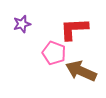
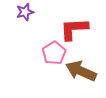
purple star: moved 3 px right, 12 px up
pink pentagon: rotated 20 degrees clockwise
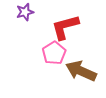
red L-shape: moved 9 px left, 2 px up; rotated 12 degrees counterclockwise
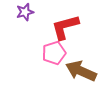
pink pentagon: rotated 15 degrees clockwise
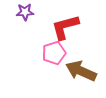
purple star: rotated 12 degrees clockwise
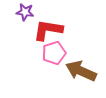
purple star: rotated 12 degrees clockwise
red L-shape: moved 17 px left, 3 px down; rotated 24 degrees clockwise
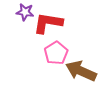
red L-shape: moved 7 px up
pink pentagon: moved 2 px right; rotated 15 degrees counterclockwise
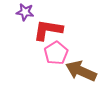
red L-shape: moved 7 px down
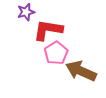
purple star: moved 1 px right; rotated 24 degrees counterclockwise
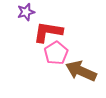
red L-shape: moved 2 px down
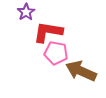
purple star: rotated 18 degrees counterclockwise
pink pentagon: rotated 30 degrees counterclockwise
